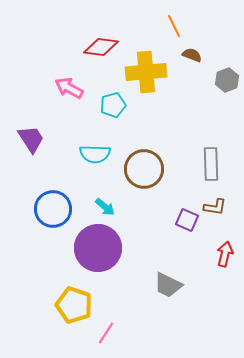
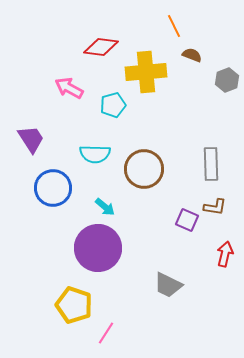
blue circle: moved 21 px up
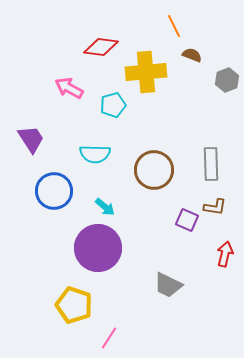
brown circle: moved 10 px right, 1 px down
blue circle: moved 1 px right, 3 px down
pink line: moved 3 px right, 5 px down
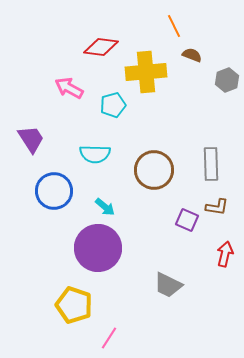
brown L-shape: moved 2 px right
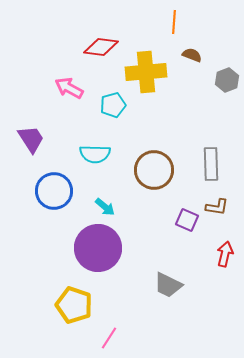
orange line: moved 4 px up; rotated 30 degrees clockwise
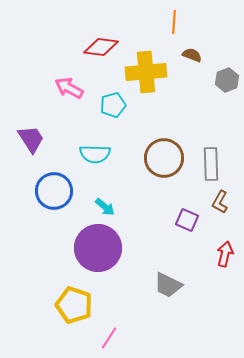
brown circle: moved 10 px right, 12 px up
brown L-shape: moved 3 px right, 5 px up; rotated 110 degrees clockwise
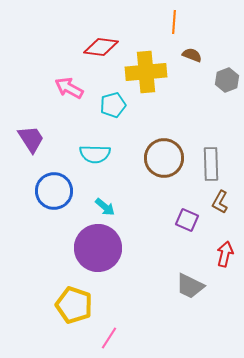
gray trapezoid: moved 22 px right, 1 px down
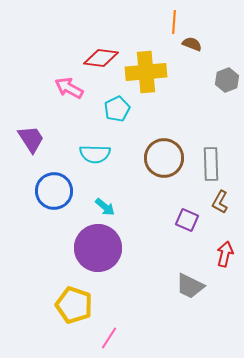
red diamond: moved 11 px down
brown semicircle: moved 11 px up
cyan pentagon: moved 4 px right, 4 px down; rotated 10 degrees counterclockwise
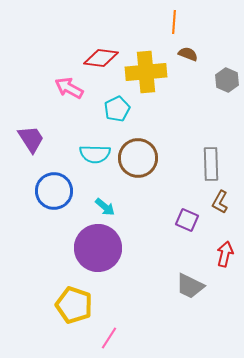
brown semicircle: moved 4 px left, 10 px down
gray hexagon: rotated 15 degrees counterclockwise
brown circle: moved 26 px left
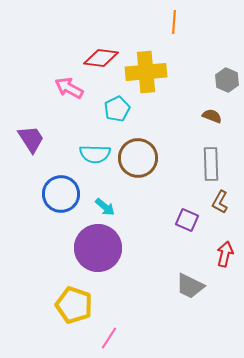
brown semicircle: moved 24 px right, 62 px down
blue circle: moved 7 px right, 3 px down
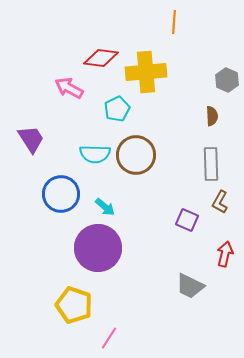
brown semicircle: rotated 66 degrees clockwise
brown circle: moved 2 px left, 3 px up
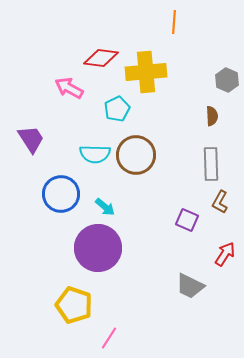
red arrow: rotated 20 degrees clockwise
